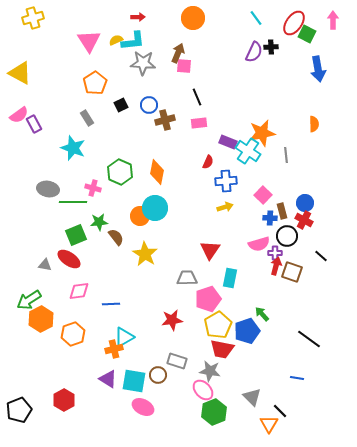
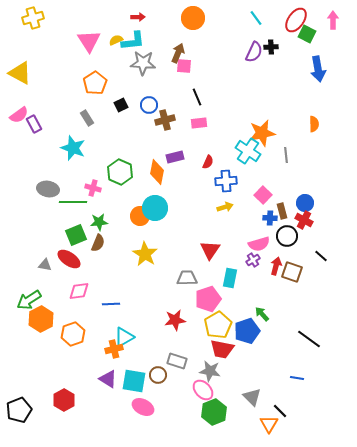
red ellipse at (294, 23): moved 2 px right, 3 px up
purple rectangle at (228, 142): moved 53 px left, 15 px down; rotated 36 degrees counterclockwise
brown semicircle at (116, 237): moved 18 px left, 6 px down; rotated 60 degrees clockwise
purple cross at (275, 253): moved 22 px left, 7 px down; rotated 32 degrees counterclockwise
red star at (172, 320): moved 3 px right
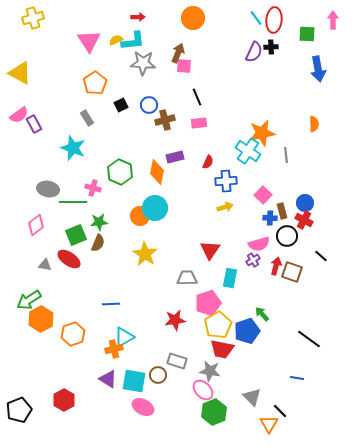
red ellipse at (296, 20): moved 22 px left; rotated 30 degrees counterclockwise
green square at (307, 34): rotated 24 degrees counterclockwise
pink diamond at (79, 291): moved 43 px left, 66 px up; rotated 30 degrees counterclockwise
pink pentagon at (208, 299): moved 4 px down
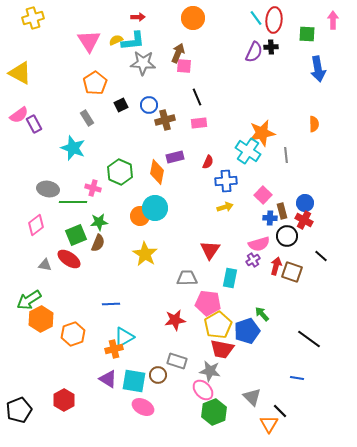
pink pentagon at (208, 303): rotated 25 degrees clockwise
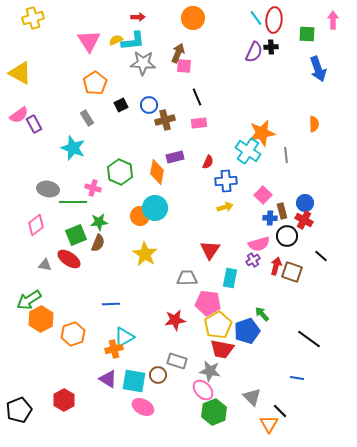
blue arrow at (318, 69): rotated 10 degrees counterclockwise
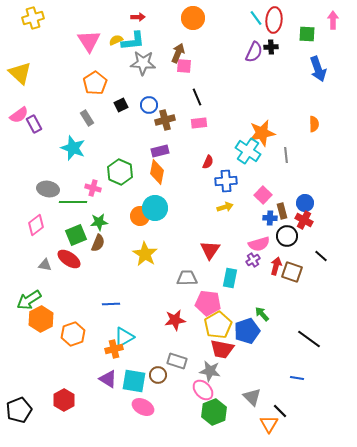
yellow triangle at (20, 73): rotated 15 degrees clockwise
purple rectangle at (175, 157): moved 15 px left, 6 px up
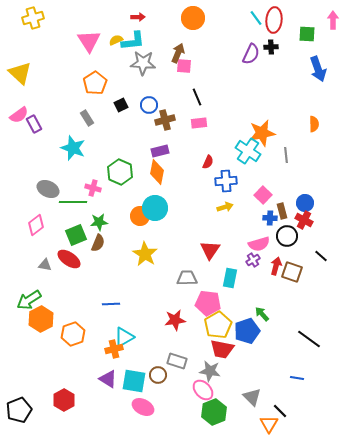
purple semicircle at (254, 52): moved 3 px left, 2 px down
gray ellipse at (48, 189): rotated 15 degrees clockwise
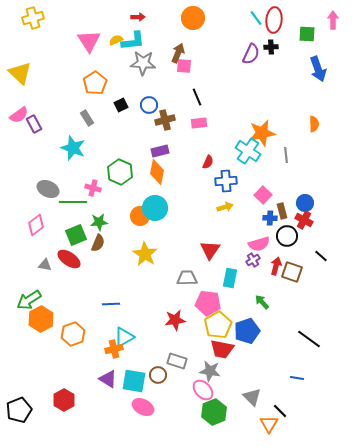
green arrow at (262, 314): moved 12 px up
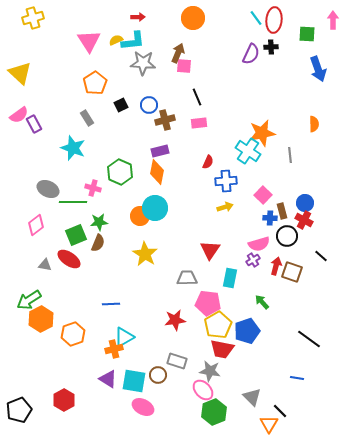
gray line at (286, 155): moved 4 px right
